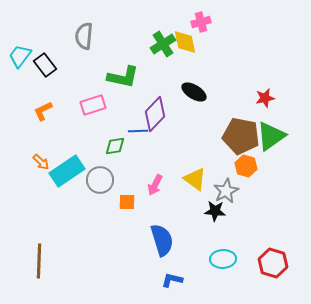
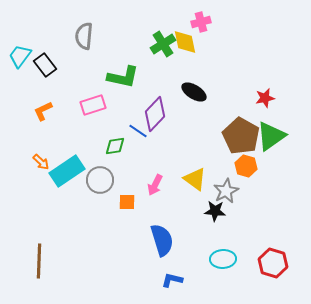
blue line: rotated 36 degrees clockwise
brown pentagon: rotated 18 degrees clockwise
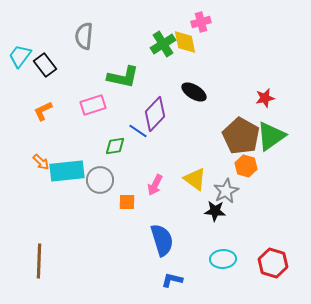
cyan rectangle: rotated 28 degrees clockwise
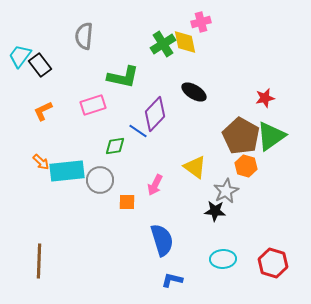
black rectangle: moved 5 px left
yellow triangle: moved 12 px up
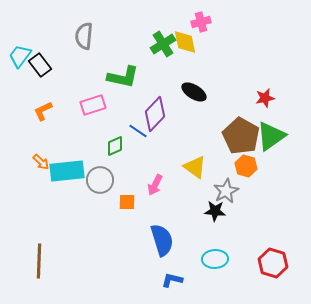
green diamond: rotated 15 degrees counterclockwise
cyan ellipse: moved 8 px left
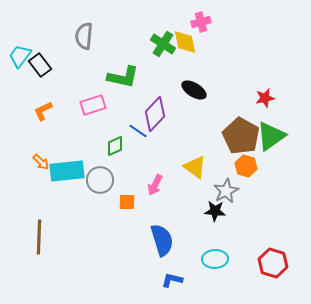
green cross: rotated 25 degrees counterclockwise
black ellipse: moved 2 px up
brown line: moved 24 px up
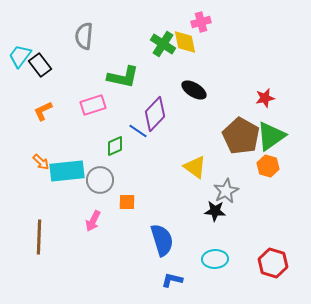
orange hexagon: moved 22 px right
pink arrow: moved 62 px left, 36 px down
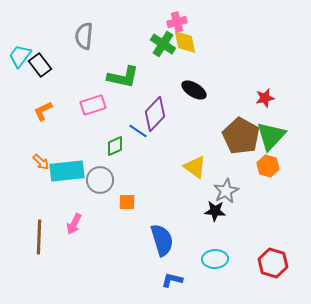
pink cross: moved 24 px left
green triangle: rotated 12 degrees counterclockwise
pink arrow: moved 19 px left, 3 px down
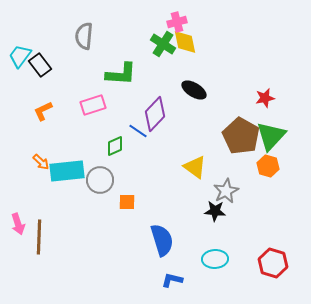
green L-shape: moved 2 px left, 3 px up; rotated 8 degrees counterclockwise
pink arrow: moved 56 px left; rotated 45 degrees counterclockwise
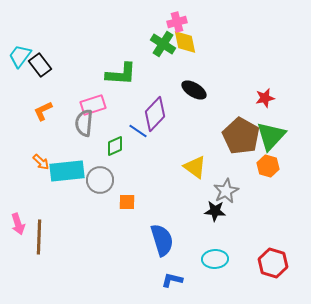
gray semicircle: moved 87 px down
